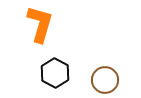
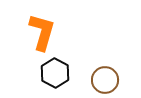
orange L-shape: moved 2 px right, 8 px down
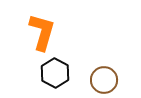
brown circle: moved 1 px left
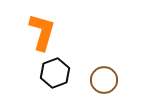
black hexagon: rotated 12 degrees clockwise
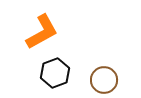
orange L-shape: rotated 45 degrees clockwise
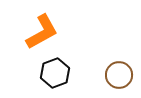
brown circle: moved 15 px right, 5 px up
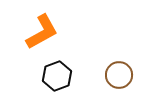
black hexagon: moved 2 px right, 3 px down
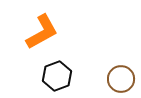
brown circle: moved 2 px right, 4 px down
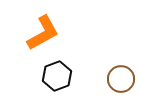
orange L-shape: moved 1 px right, 1 px down
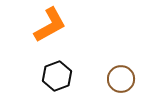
orange L-shape: moved 7 px right, 8 px up
